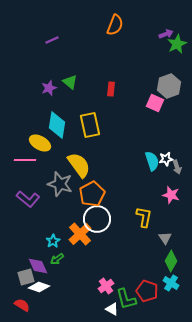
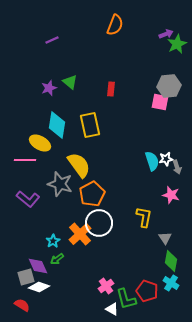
gray hexagon: rotated 15 degrees clockwise
pink square: moved 5 px right, 1 px up; rotated 12 degrees counterclockwise
white circle: moved 2 px right, 4 px down
green diamond: rotated 20 degrees counterclockwise
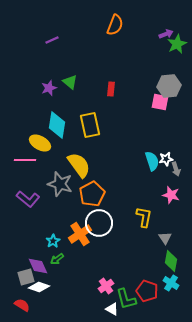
gray arrow: moved 1 px left, 2 px down
orange cross: rotated 10 degrees clockwise
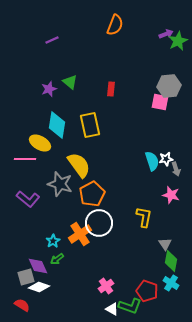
green star: moved 1 px right, 3 px up
purple star: moved 1 px down
pink line: moved 1 px up
gray triangle: moved 6 px down
green L-shape: moved 4 px right, 7 px down; rotated 55 degrees counterclockwise
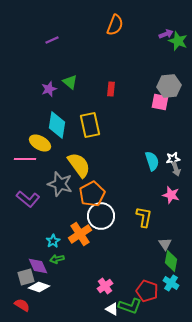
green star: rotated 24 degrees counterclockwise
white star: moved 7 px right
white circle: moved 2 px right, 7 px up
green arrow: rotated 24 degrees clockwise
pink cross: moved 1 px left
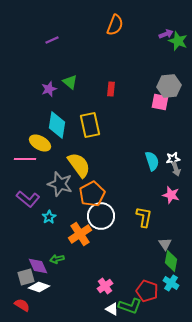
cyan star: moved 4 px left, 24 px up
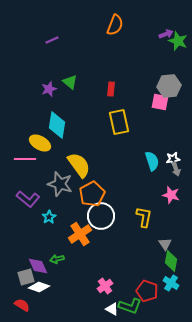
yellow rectangle: moved 29 px right, 3 px up
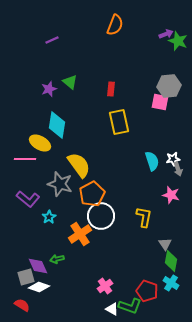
gray arrow: moved 2 px right
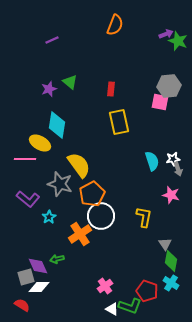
white diamond: rotated 20 degrees counterclockwise
